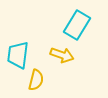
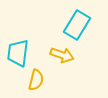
cyan trapezoid: moved 2 px up
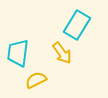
yellow arrow: moved 2 px up; rotated 35 degrees clockwise
yellow semicircle: rotated 130 degrees counterclockwise
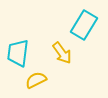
cyan rectangle: moved 7 px right
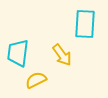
cyan rectangle: moved 1 px right, 1 px up; rotated 28 degrees counterclockwise
yellow arrow: moved 2 px down
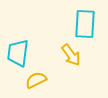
yellow arrow: moved 9 px right
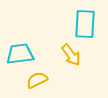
cyan trapezoid: moved 2 px right, 1 px down; rotated 76 degrees clockwise
yellow semicircle: moved 1 px right
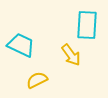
cyan rectangle: moved 2 px right, 1 px down
cyan trapezoid: moved 1 px right, 9 px up; rotated 32 degrees clockwise
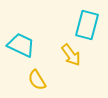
cyan rectangle: rotated 12 degrees clockwise
yellow semicircle: rotated 95 degrees counterclockwise
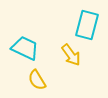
cyan trapezoid: moved 4 px right, 3 px down
